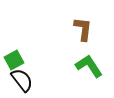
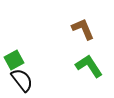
brown L-shape: rotated 30 degrees counterclockwise
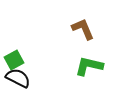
green L-shape: rotated 44 degrees counterclockwise
black semicircle: moved 4 px left, 2 px up; rotated 25 degrees counterclockwise
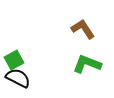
brown L-shape: rotated 10 degrees counterclockwise
green L-shape: moved 2 px left, 2 px up; rotated 8 degrees clockwise
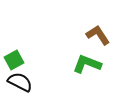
brown L-shape: moved 15 px right, 6 px down
black semicircle: moved 2 px right, 4 px down
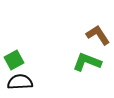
green L-shape: moved 2 px up
black semicircle: rotated 30 degrees counterclockwise
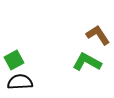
green L-shape: rotated 8 degrees clockwise
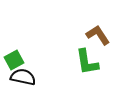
green L-shape: rotated 128 degrees counterclockwise
black semicircle: moved 3 px right, 5 px up; rotated 15 degrees clockwise
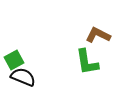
brown L-shape: rotated 30 degrees counterclockwise
black semicircle: rotated 10 degrees clockwise
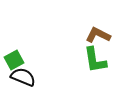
green L-shape: moved 8 px right, 2 px up
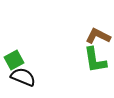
brown L-shape: moved 1 px down
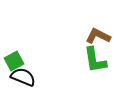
green square: moved 1 px down
